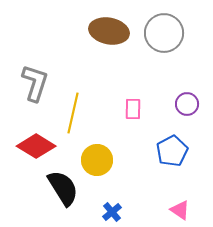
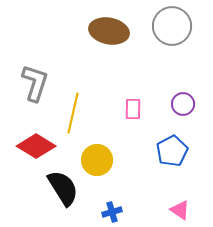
gray circle: moved 8 px right, 7 px up
purple circle: moved 4 px left
blue cross: rotated 24 degrees clockwise
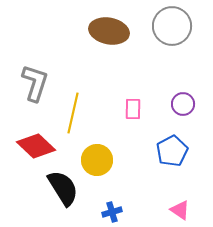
red diamond: rotated 12 degrees clockwise
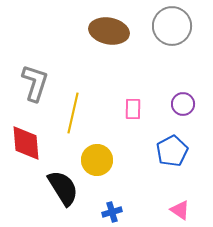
red diamond: moved 10 px left, 3 px up; rotated 42 degrees clockwise
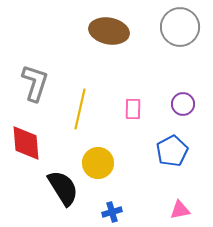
gray circle: moved 8 px right, 1 px down
yellow line: moved 7 px right, 4 px up
yellow circle: moved 1 px right, 3 px down
pink triangle: rotated 45 degrees counterclockwise
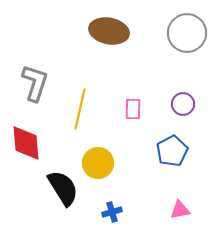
gray circle: moved 7 px right, 6 px down
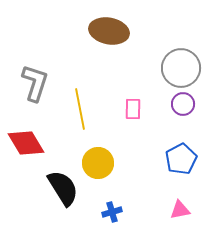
gray circle: moved 6 px left, 35 px down
yellow line: rotated 24 degrees counterclockwise
red diamond: rotated 27 degrees counterclockwise
blue pentagon: moved 9 px right, 8 px down
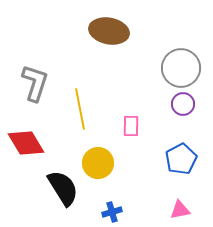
pink rectangle: moved 2 px left, 17 px down
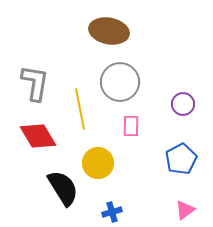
gray circle: moved 61 px left, 14 px down
gray L-shape: rotated 9 degrees counterclockwise
red diamond: moved 12 px right, 7 px up
pink triangle: moved 5 px right; rotated 25 degrees counterclockwise
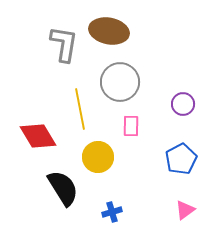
gray L-shape: moved 29 px right, 39 px up
yellow circle: moved 6 px up
